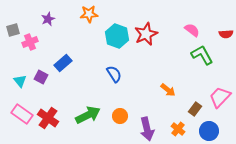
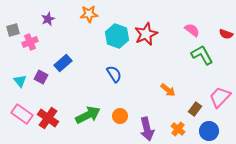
red semicircle: rotated 24 degrees clockwise
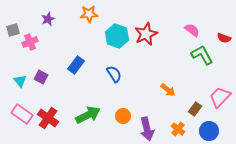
red semicircle: moved 2 px left, 4 px down
blue rectangle: moved 13 px right, 2 px down; rotated 12 degrees counterclockwise
orange circle: moved 3 px right
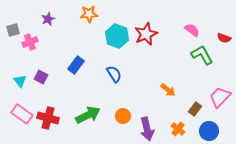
red cross: rotated 20 degrees counterclockwise
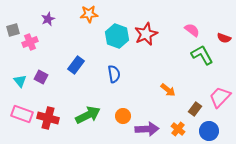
blue semicircle: rotated 24 degrees clockwise
pink rectangle: rotated 15 degrees counterclockwise
purple arrow: rotated 80 degrees counterclockwise
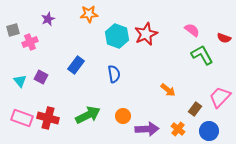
pink rectangle: moved 4 px down
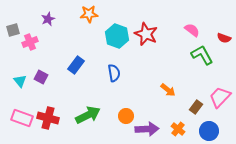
red star: rotated 25 degrees counterclockwise
blue semicircle: moved 1 px up
brown rectangle: moved 1 px right, 2 px up
orange circle: moved 3 px right
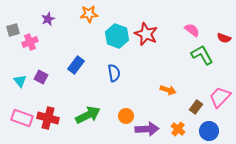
orange arrow: rotated 21 degrees counterclockwise
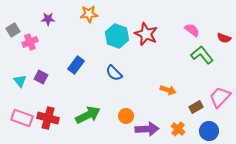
purple star: rotated 24 degrees clockwise
gray square: rotated 16 degrees counterclockwise
green L-shape: rotated 10 degrees counterclockwise
blue semicircle: rotated 144 degrees clockwise
brown rectangle: rotated 24 degrees clockwise
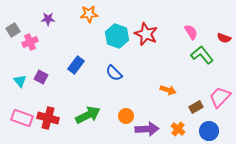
pink semicircle: moved 1 px left, 2 px down; rotated 21 degrees clockwise
